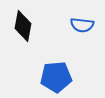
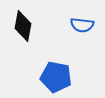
blue pentagon: rotated 16 degrees clockwise
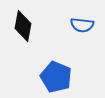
blue pentagon: rotated 12 degrees clockwise
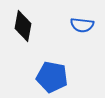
blue pentagon: moved 4 px left; rotated 12 degrees counterclockwise
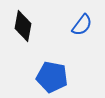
blue semicircle: rotated 60 degrees counterclockwise
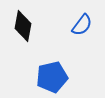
blue pentagon: rotated 24 degrees counterclockwise
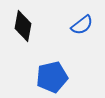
blue semicircle: rotated 15 degrees clockwise
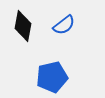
blue semicircle: moved 18 px left
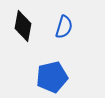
blue semicircle: moved 2 px down; rotated 35 degrees counterclockwise
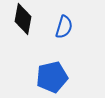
black diamond: moved 7 px up
